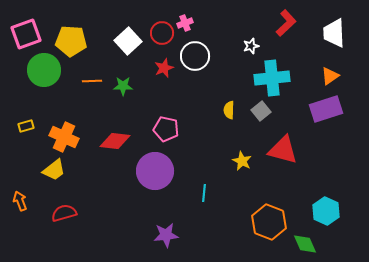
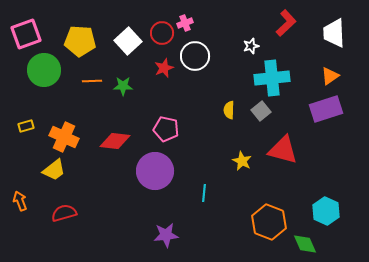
yellow pentagon: moved 9 px right
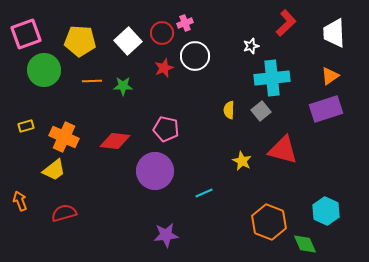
cyan line: rotated 60 degrees clockwise
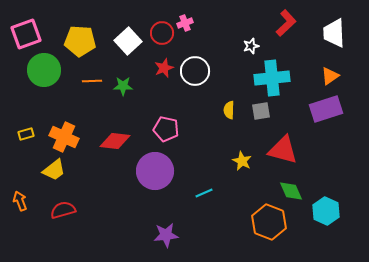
white circle: moved 15 px down
gray square: rotated 30 degrees clockwise
yellow rectangle: moved 8 px down
red semicircle: moved 1 px left, 3 px up
green diamond: moved 14 px left, 53 px up
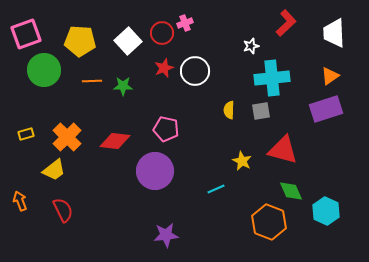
orange cross: moved 3 px right; rotated 20 degrees clockwise
cyan line: moved 12 px right, 4 px up
red semicircle: rotated 80 degrees clockwise
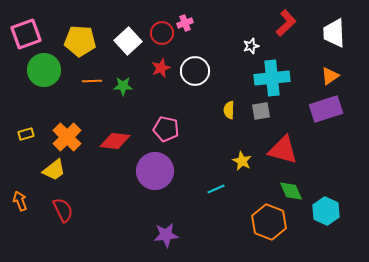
red star: moved 3 px left
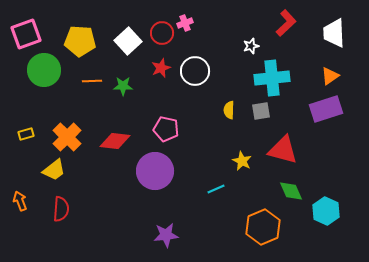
red semicircle: moved 2 px left, 1 px up; rotated 30 degrees clockwise
orange hexagon: moved 6 px left, 5 px down; rotated 16 degrees clockwise
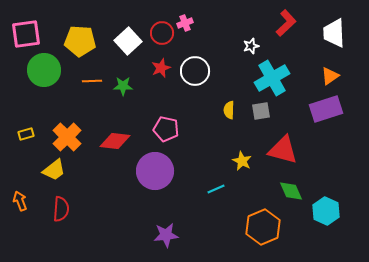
pink square: rotated 12 degrees clockwise
cyan cross: rotated 24 degrees counterclockwise
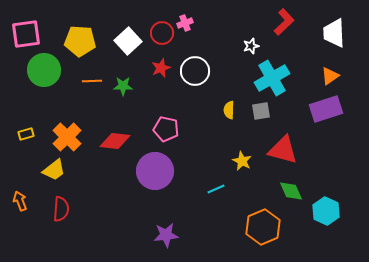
red L-shape: moved 2 px left, 1 px up
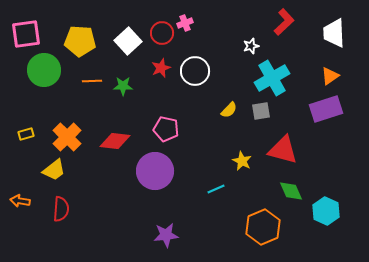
yellow semicircle: rotated 138 degrees counterclockwise
orange arrow: rotated 60 degrees counterclockwise
